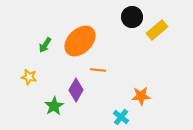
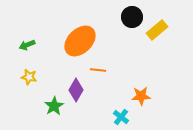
green arrow: moved 18 px left; rotated 35 degrees clockwise
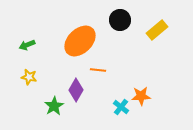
black circle: moved 12 px left, 3 px down
cyan cross: moved 10 px up
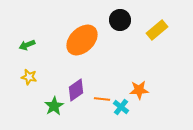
orange ellipse: moved 2 px right, 1 px up
orange line: moved 4 px right, 29 px down
purple diamond: rotated 25 degrees clockwise
orange star: moved 2 px left, 6 px up
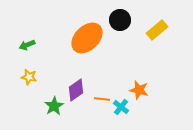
orange ellipse: moved 5 px right, 2 px up
orange star: rotated 18 degrees clockwise
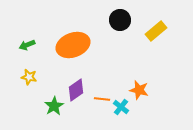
yellow rectangle: moved 1 px left, 1 px down
orange ellipse: moved 14 px left, 7 px down; rotated 24 degrees clockwise
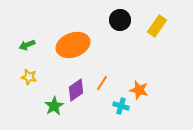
yellow rectangle: moved 1 px right, 5 px up; rotated 15 degrees counterclockwise
orange line: moved 16 px up; rotated 63 degrees counterclockwise
cyan cross: moved 1 px up; rotated 21 degrees counterclockwise
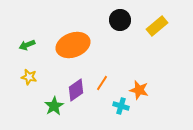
yellow rectangle: rotated 15 degrees clockwise
